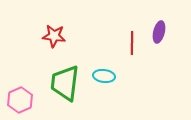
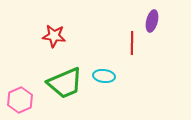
purple ellipse: moved 7 px left, 11 px up
green trapezoid: rotated 120 degrees counterclockwise
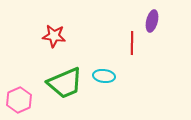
pink hexagon: moved 1 px left
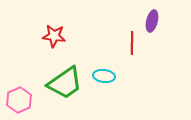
green trapezoid: rotated 12 degrees counterclockwise
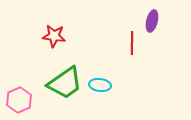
cyan ellipse: moved 4 px left, 9 px down
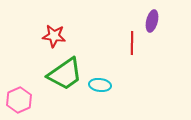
green trapezoid: moved 9 px up
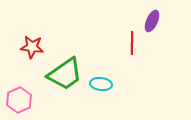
purple ellipse: rotated 10 degrees clockwise
red star: moved 22 px left, 11 px down
cyan ellipse: moved 1 px right, 1 px up
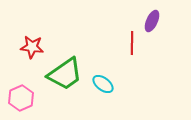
cyan ellipse: moved 2 px right; rotated 30 degrees clockwise
pink hexagon: moved 2 px right, 2 px up
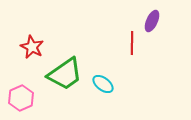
red star: rotated 20 degrees clockwise
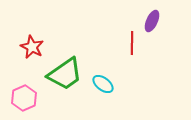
pink hexagon: moved 3 px right
